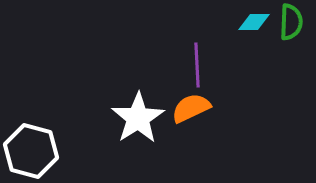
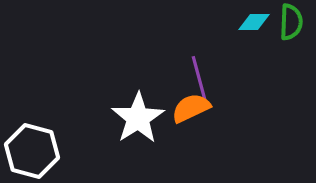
purple line: moved 2 px right, 13 px down; rotated 12 degrees counterclockwise
white hexagon: moved 1 px right
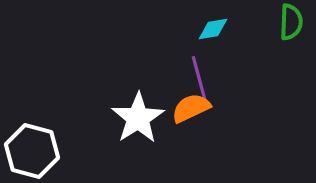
cyan diamond: moved 41 px left, 7 px down; rotated 8 degrees counterclockwise
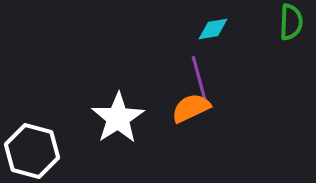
white star: moved 20 px left
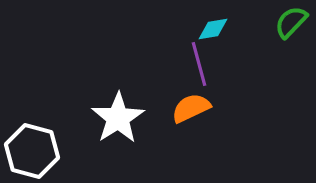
green semicircle: rotated 138 degrees counterclockwise
purple line: moved 14 px up
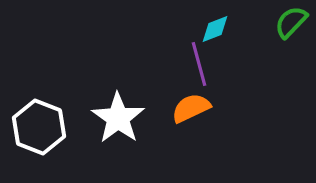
cyan diamond: moved 2 px right; rotated 12 degrees counterclockwise
white star: rotated 4 degrees counterclockwise
white hexagon: moved 7 px right, 24 px up; rotated 6 degrees clockwise
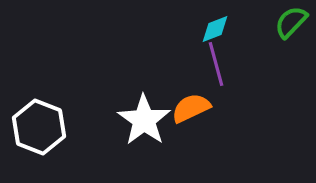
purple line: moved 17 px right
white star: moved 26 px right, 2 px down
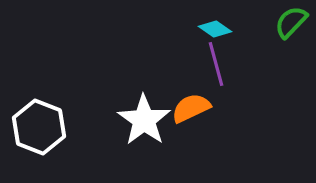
cyan diamond: rotated 56 degrees clockwise
